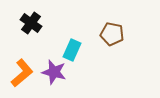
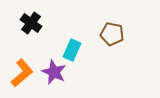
purple star: rotated 10 degrees clockwise
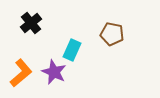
black cross: rotated 15 degrees clockwise
orange L-shape: moved 1 px left
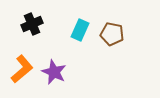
black cross: moved 1 px right, 1 px down; rotated 15 degrees clockwise
cyan rectangle: moved 8 px right, 20 px up
orange L-shape: moved 1 px right, 4 px up
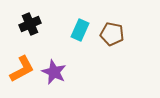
black cross: moved 2 px left
orange L-shape: rotated 12 degrees clockwise
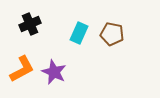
cyan rectangle: moved 1 px left, 3 px down
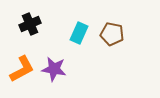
purple star: moved 3 px up; rotated 15 degrees counterclockwise
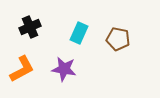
black cross: moved 3 px down
brown pentagon: moved 6 px right, 5 px down
purple star: moved 10 px right
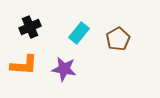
cyan rectangle: rotated 15 degrees clockwise
brown pentagon: rotated 30 degrees clockwise
orange L-shape: moved 2 px right, 4 px up; rotated 32 degrees clockwise
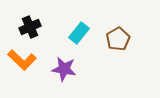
orange L-shape: moved 2 px left, 5 px up; rotated 40 degrees clockwise
